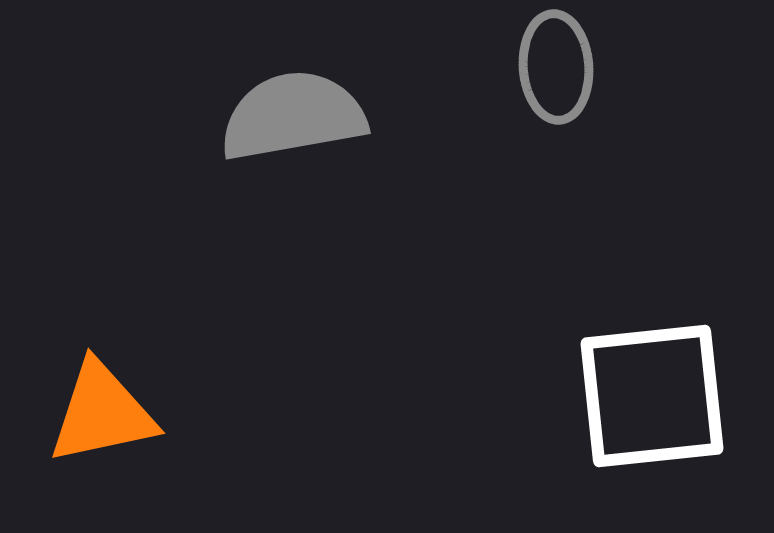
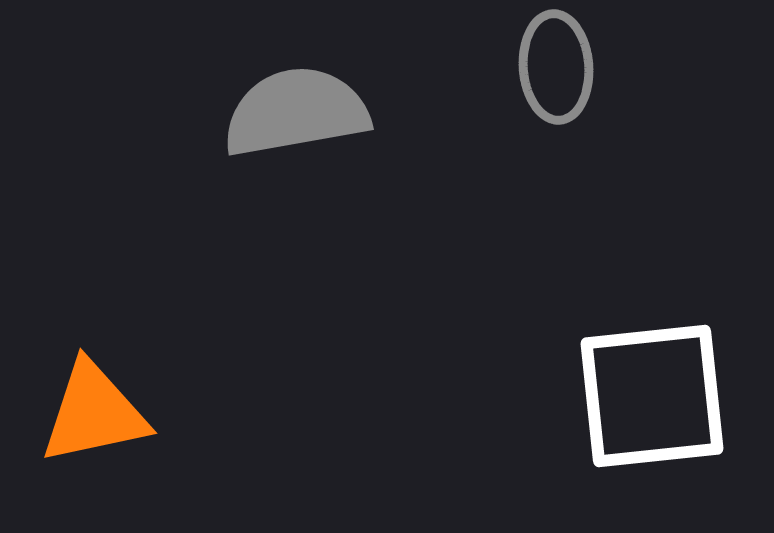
gray semicircle: moved 3 px right, 4 px up
orange triangle: moved 8 px left
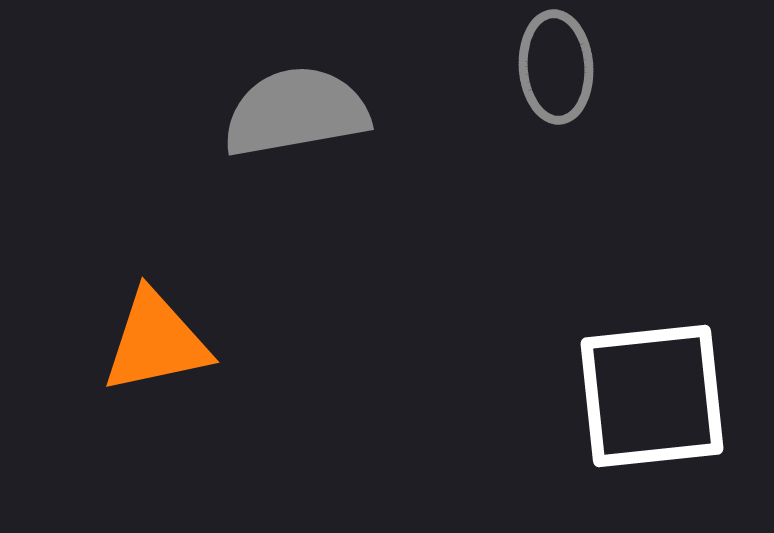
orange triangle: moved 62 px right, 71 px up
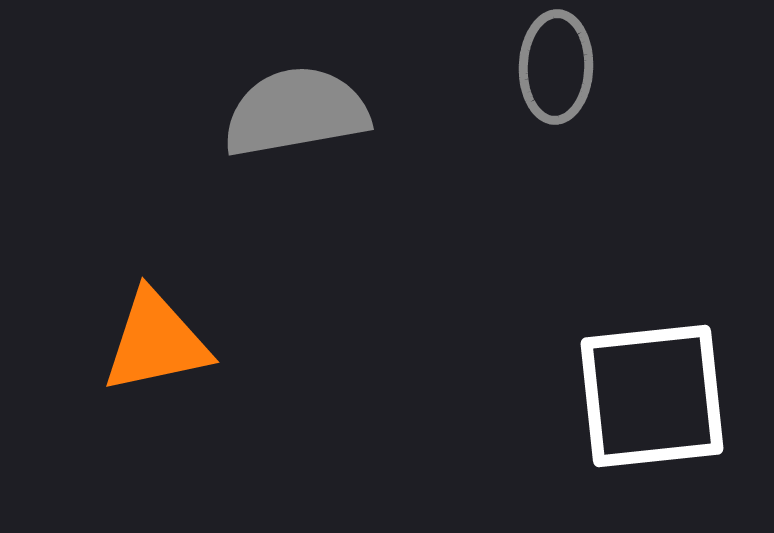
gray ellipse: rotated 6 degrees clockwise
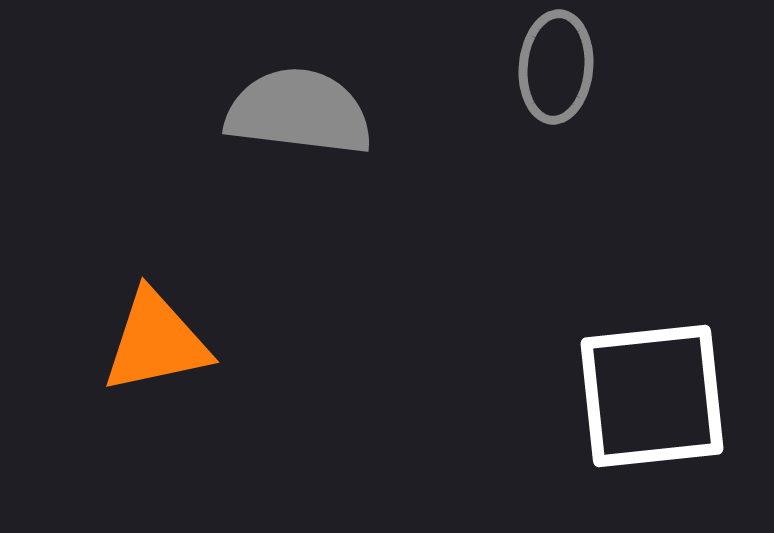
gray ellipse: rotated 3 degrees clockwise
gray semicircle: moved 3 px right; rotated 17 degrees clockwise
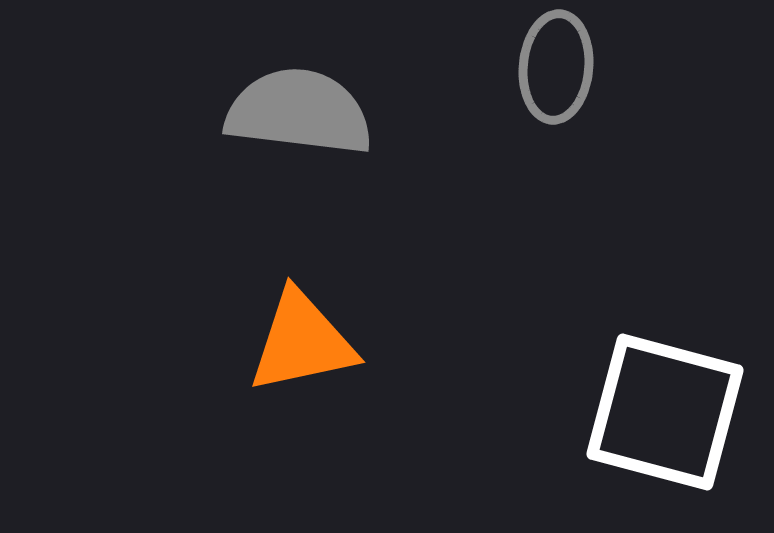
orange triangle: moved 146 px right
white square: moved 13 px right, 16 px down; rotated 21 degrees clockwise
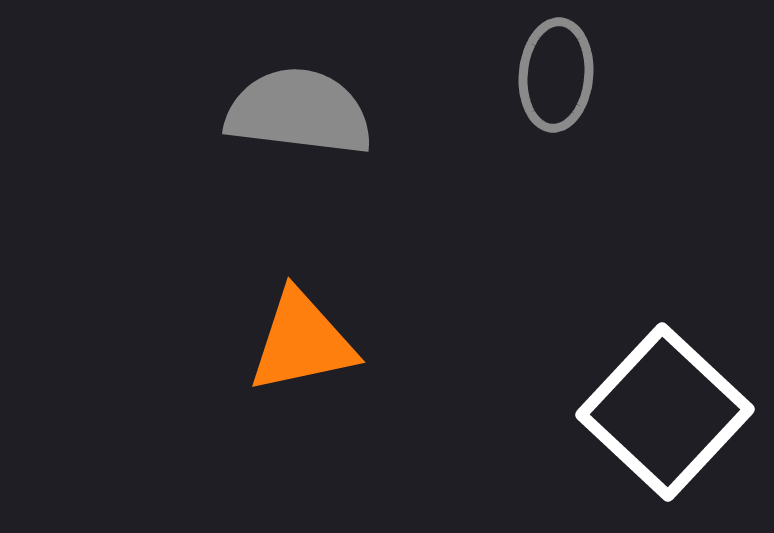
gray ellipse: moved 8 px down
white square: rotated 28 degrees clockwise
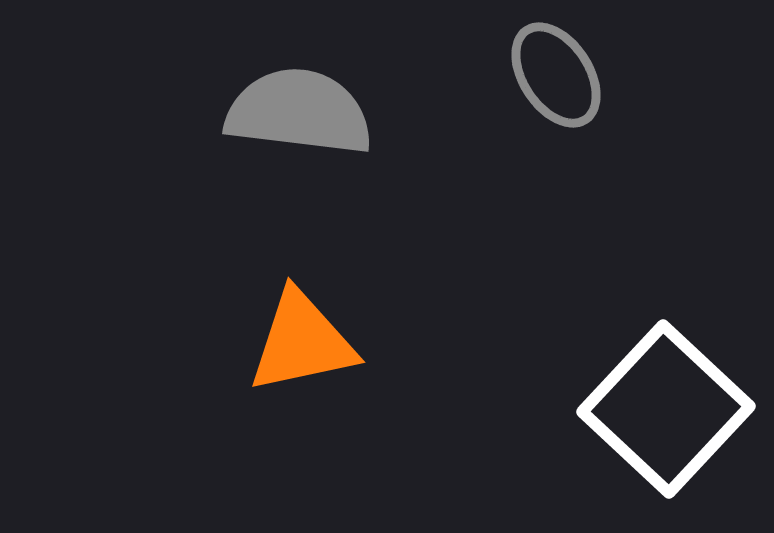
gray ellipse: rotated 38 degrees counterclockwise
white square: moved 1 px right, 3 px up
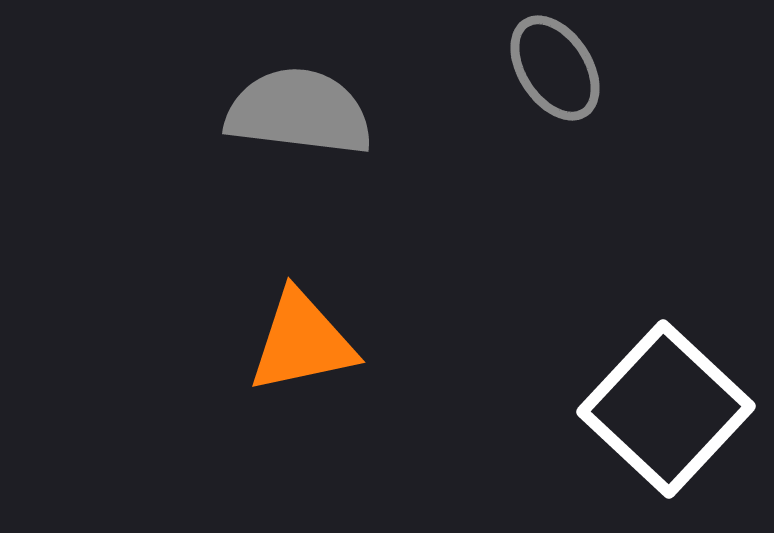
gray ellipse: moved 1 px left, 7 px up
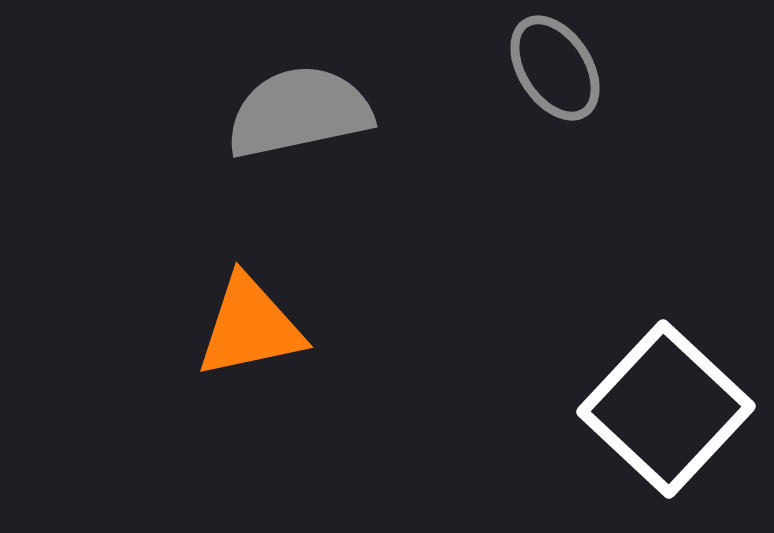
gray semicircle: rotated 19 degrees counterclockwise
orange triangle: moved 52 px left, 15 px up
